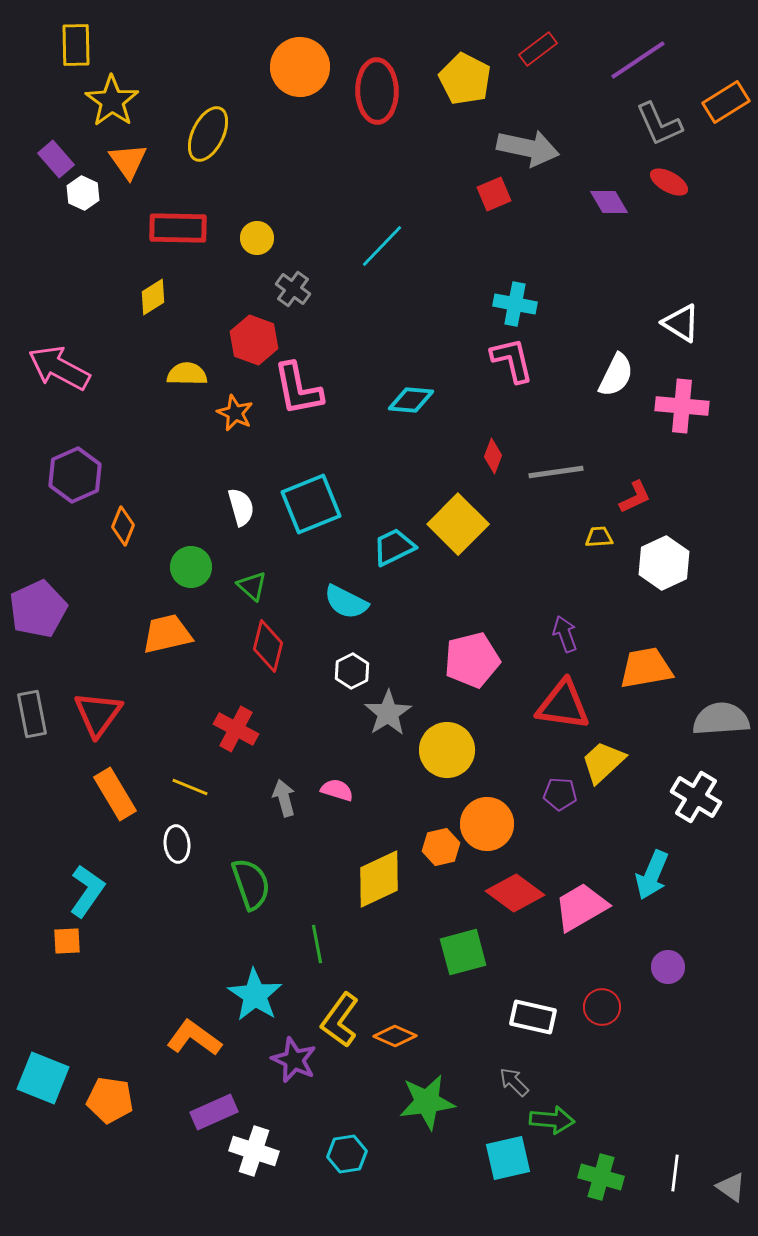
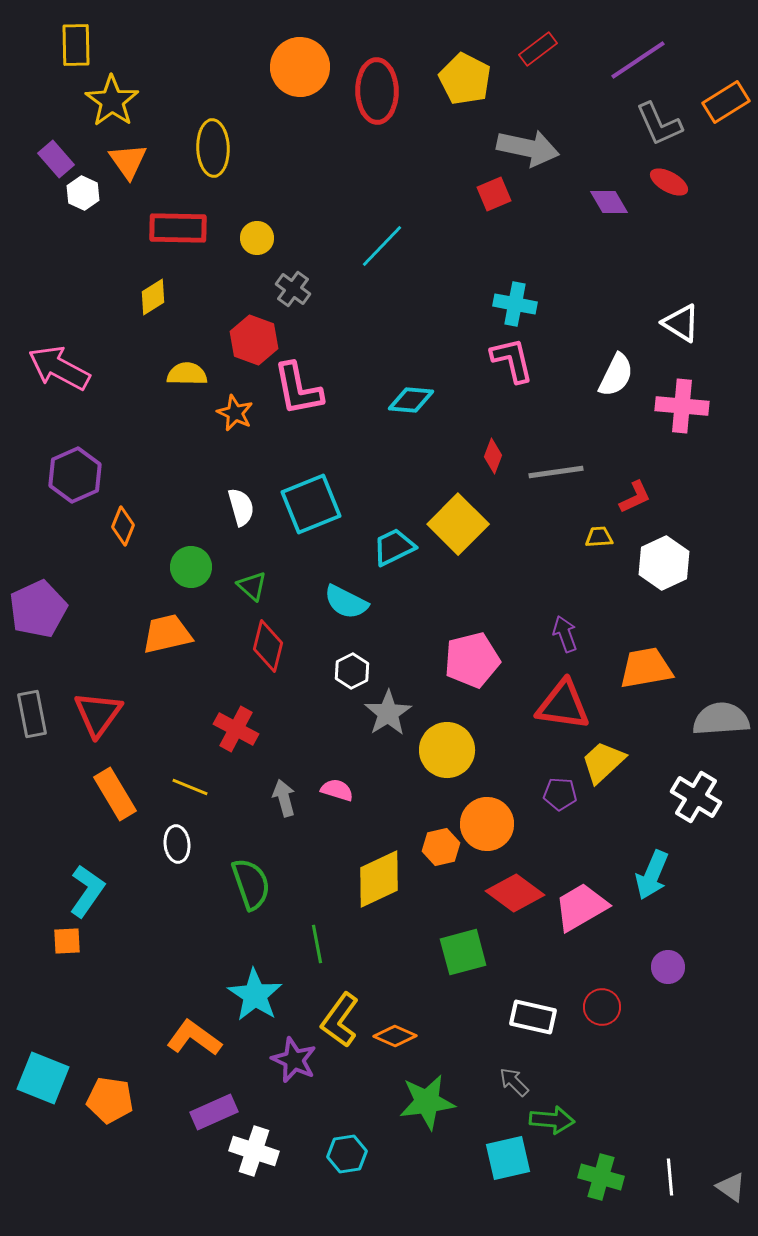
yellow ellipse at (208, 134): moved 5 px right, 14 px down; rotated 28 degrees counterclockwise
white line at (675, 1173): moved 5 px left, 4 px down; rotated 12 degrees counterclockwise
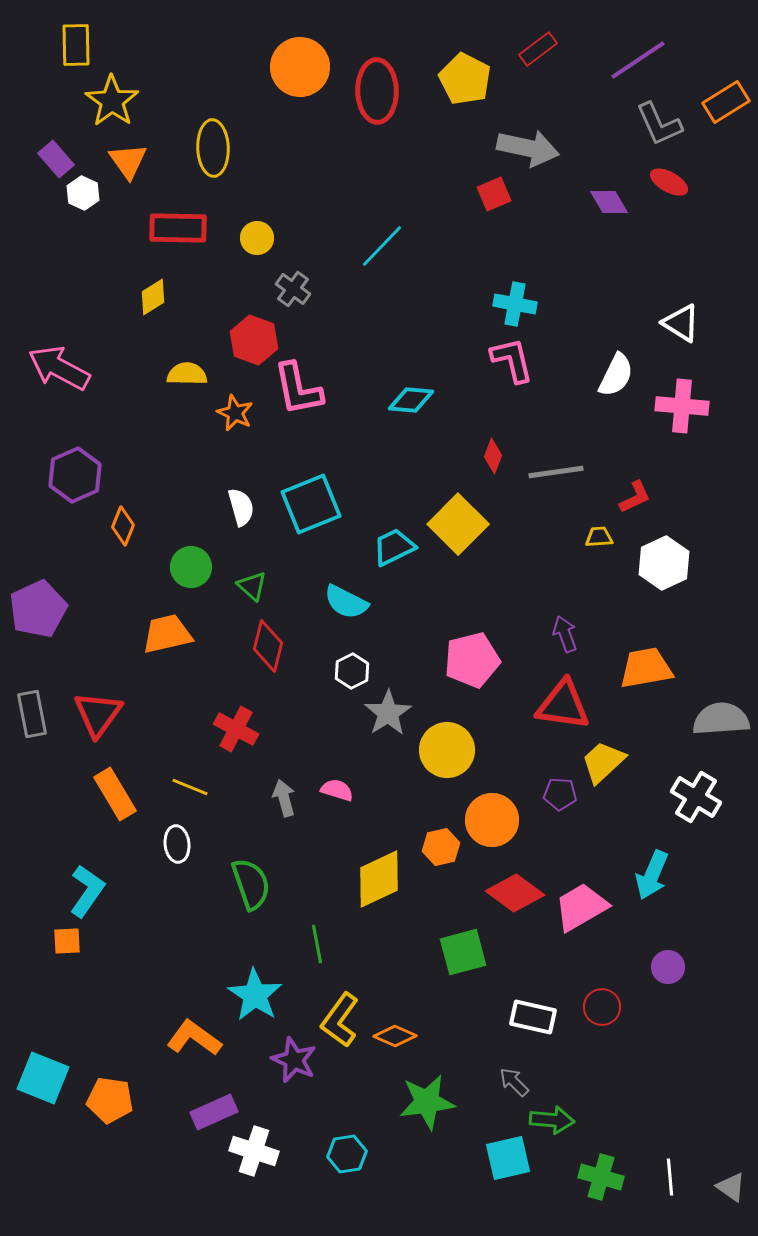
orange circle at (487, 824): moved 5 px right, 4 px up
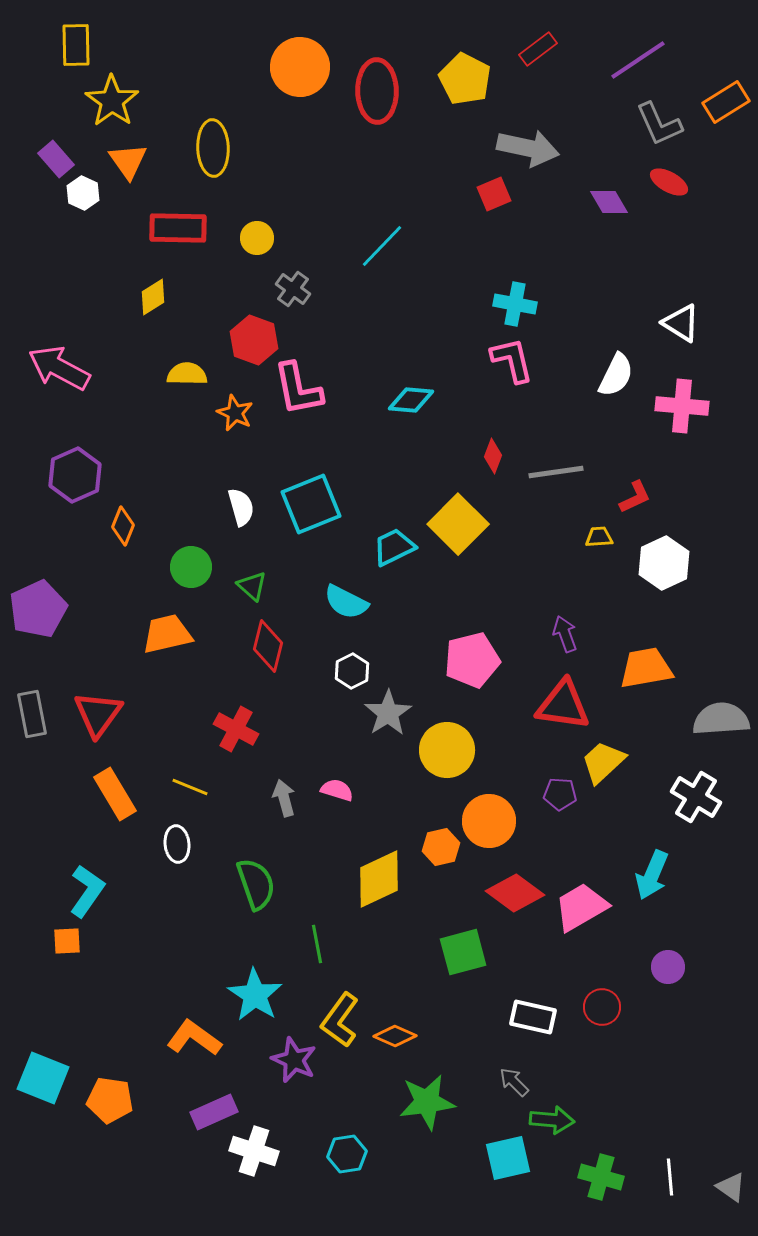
orange circle at (492, 820): moved 3 px left, 1 px down
green semicircle at (251, 884): moved 5 px right
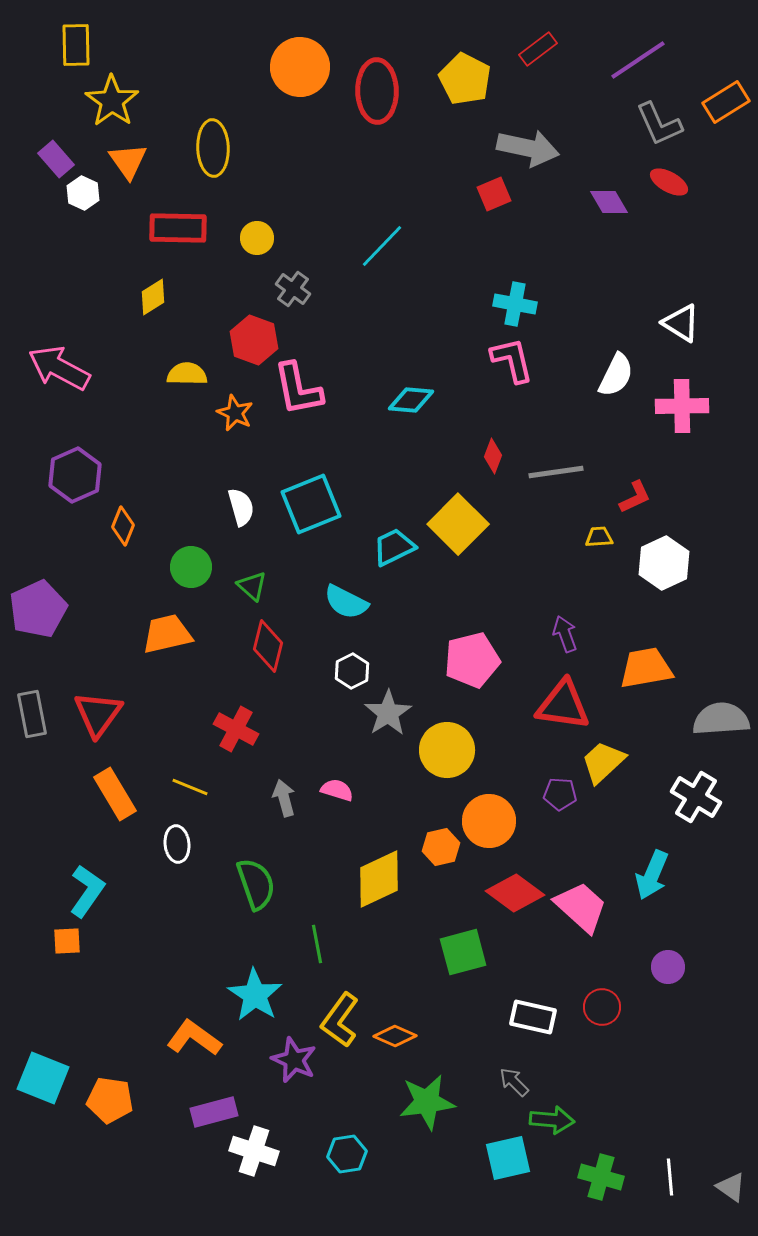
pink cross at (682, 406): rotated 6 degrees counterclockwise
pink trapezoid at (581, 907): rotated 72 degrees clockwise
purple rectangle at (214, 1112): rotated 9 degrees clockwise
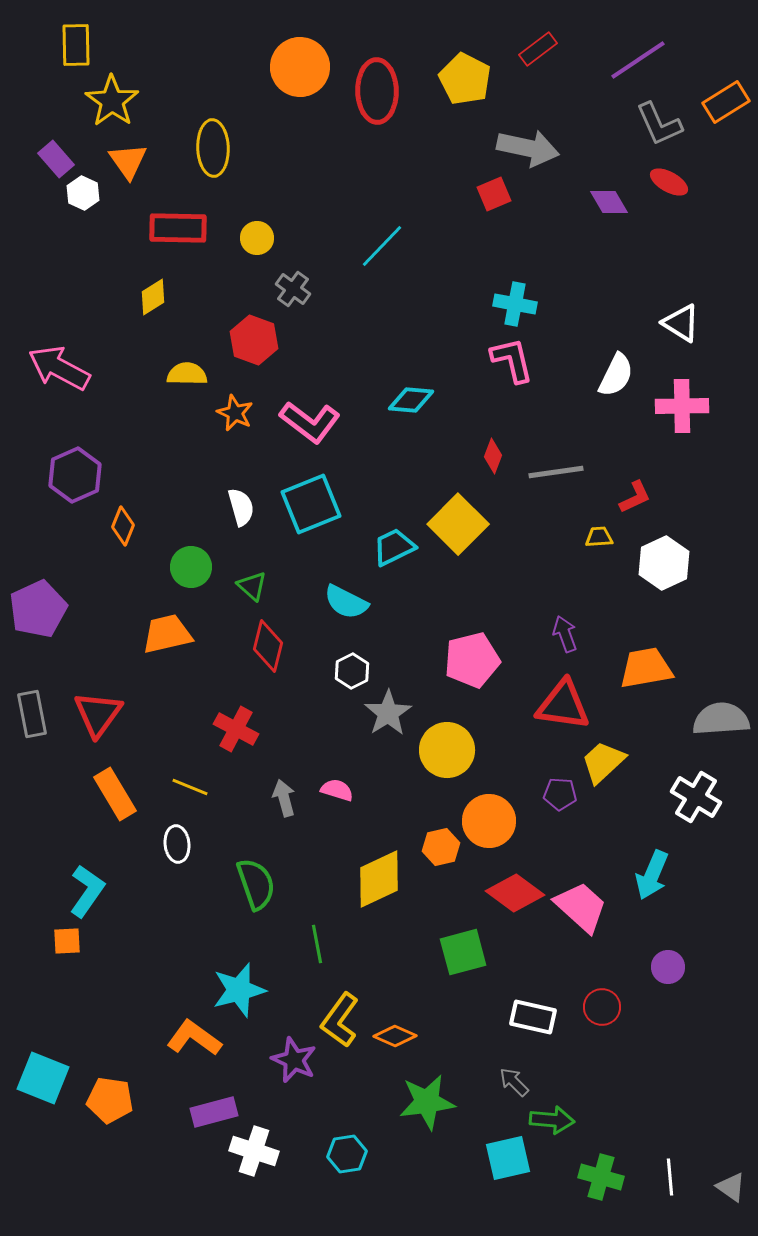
pink L-shape at (298, 389): moved 12 px right, 33 px down; rotated 42 degrees counterclockwise
cyan star at (255, 995): moved 16 px left, 5 px up; rotated 24 degrees clockwise
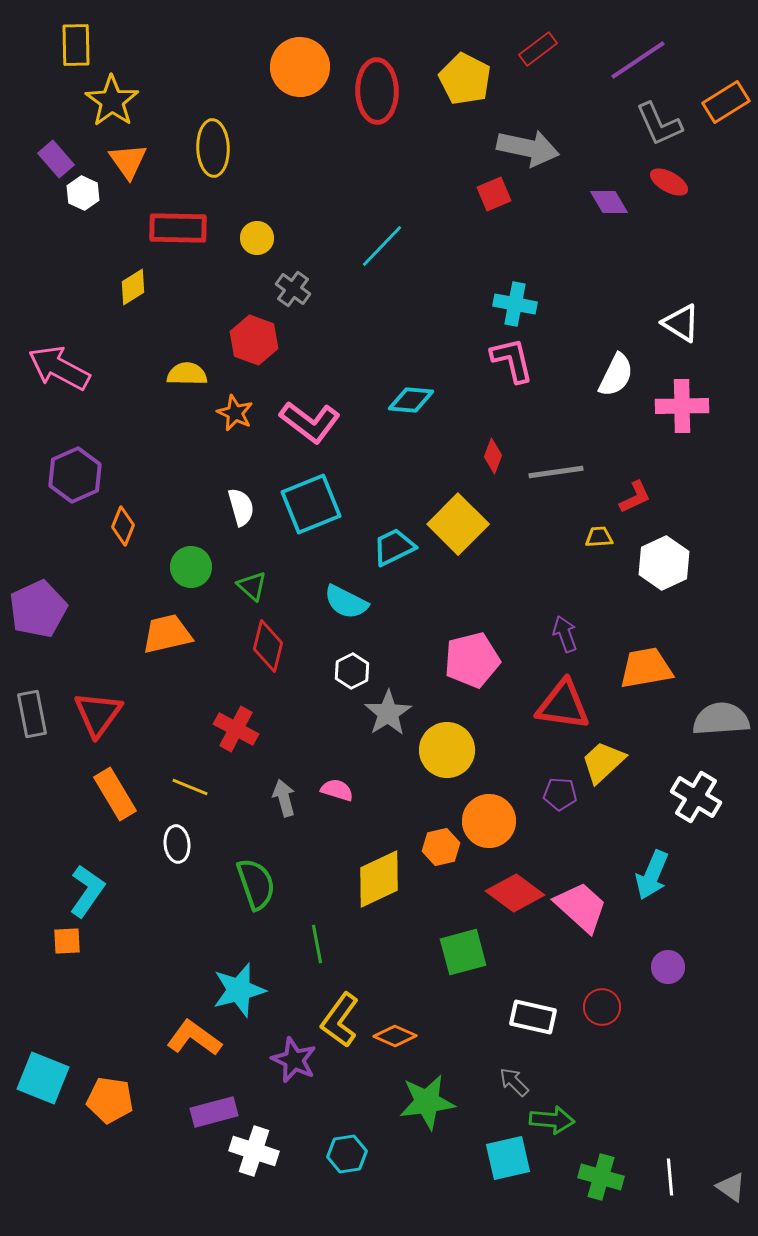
yellow diamond at (153, 297): moved 20 px left, 10 px up
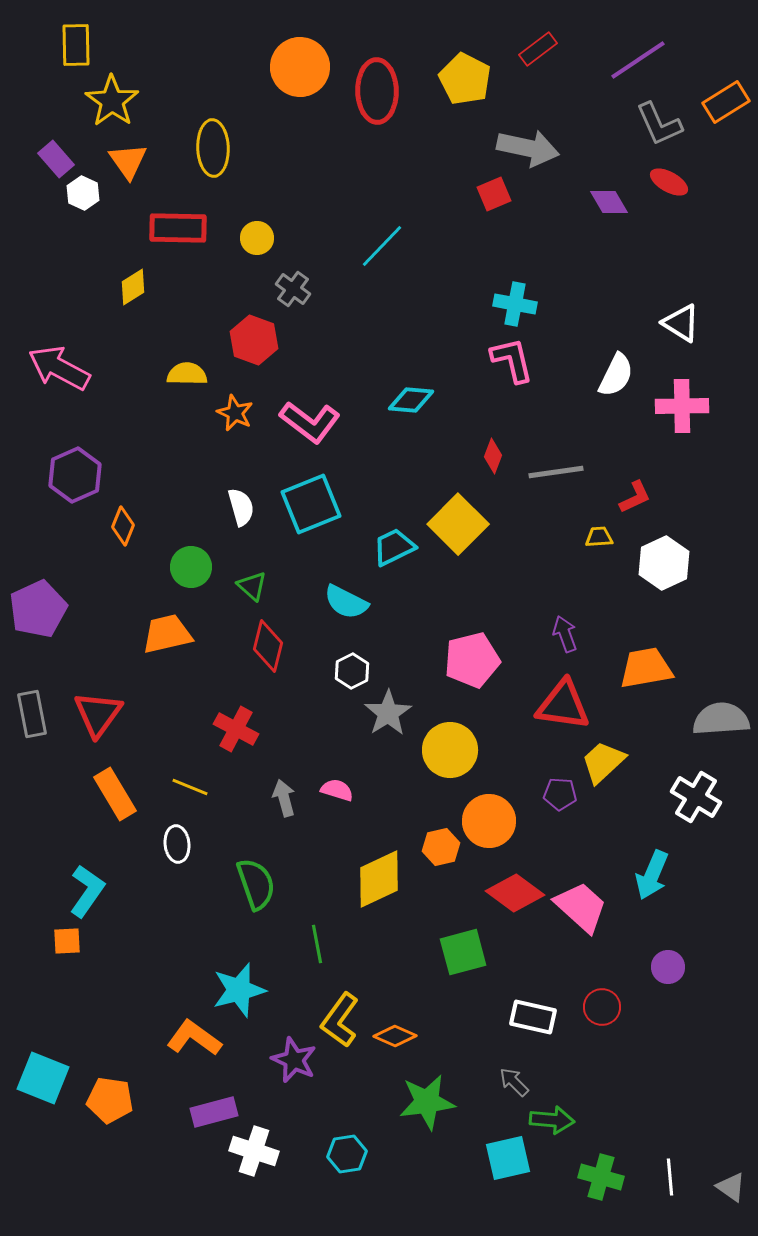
yellow circle at (447, 750): moved 3 px right
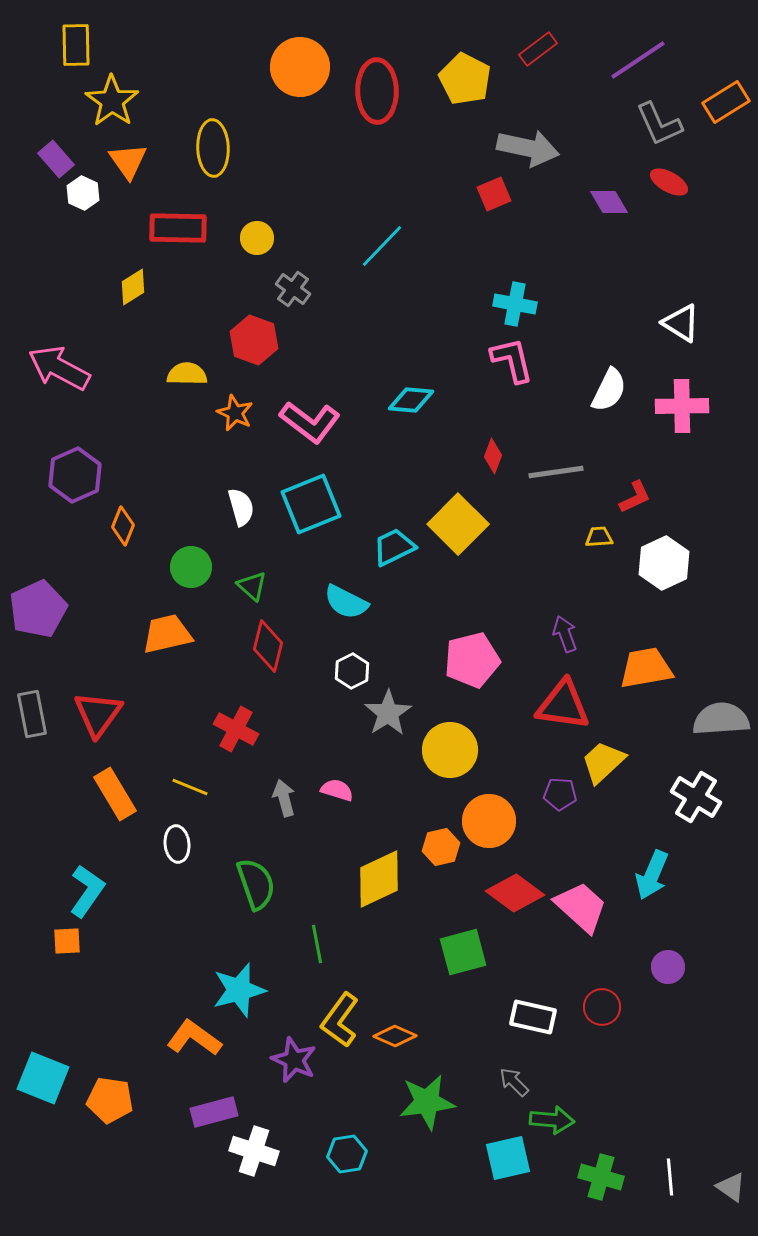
white semicircle at (616, 375): moved 7 px left, 15 px down
